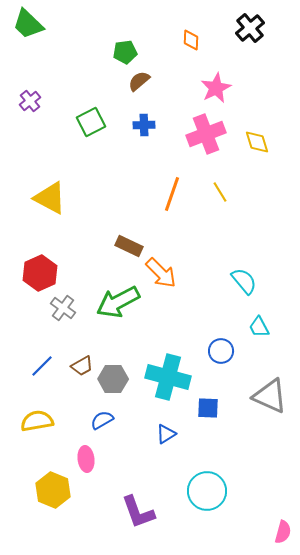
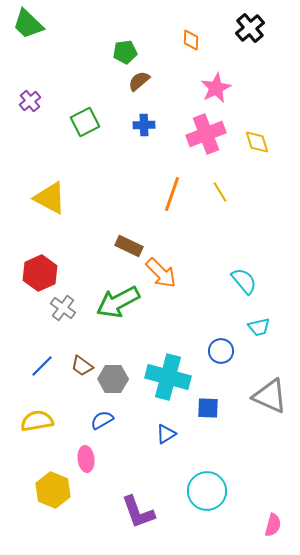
green square: moved 6 px left
cyan trapezoid: rotated 75 degrees counterclockwise
brown trapezoid: rotated 65 degrees clockwise
pink semicircle: moved 10 px left, 7 px up
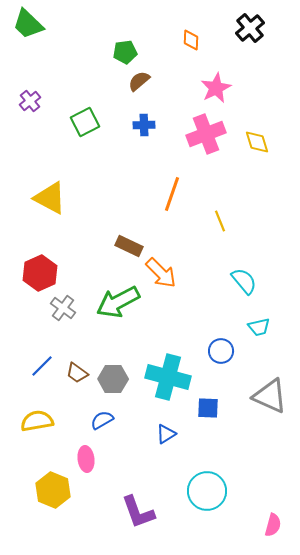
yellow line: moved 29 px down; rotated 10 degrees clockwise
brown trapezoid: moved 5 px left, 7 px down
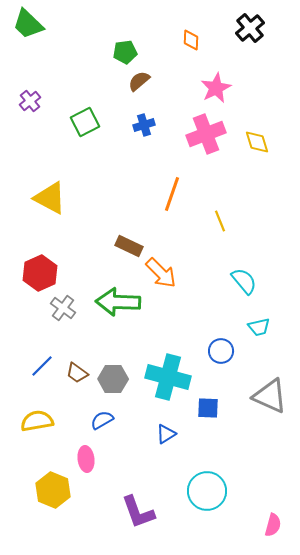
blue cross: rotated 15 degrees counterclockwise
green arrow: rotated 30 degrees clockwise
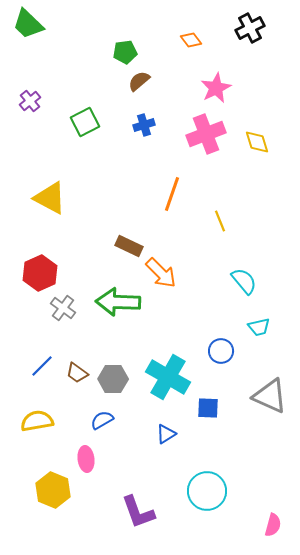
black cross: rotated 12 degrees clockwise
orange diamond: rotated 40 degrees counterclockwise
cyan cross: rotated 15 degrees clockwise
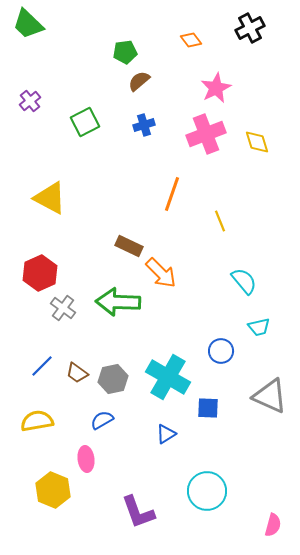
gray hexagon: rotated 12 degrees counterclockwise
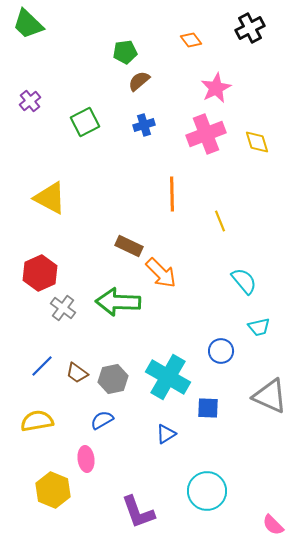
orange line: rotated 20 degrees counterclockwise
pink semicircle: rotated 120 degrees clockwise
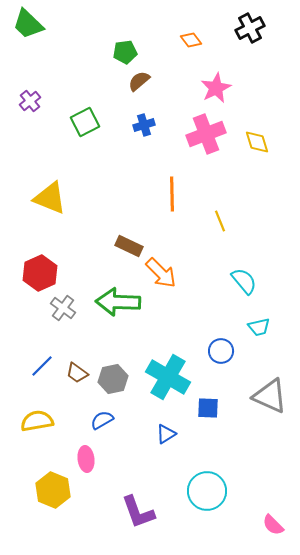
yellow triangle: rotated 6 degrees counterclockwise
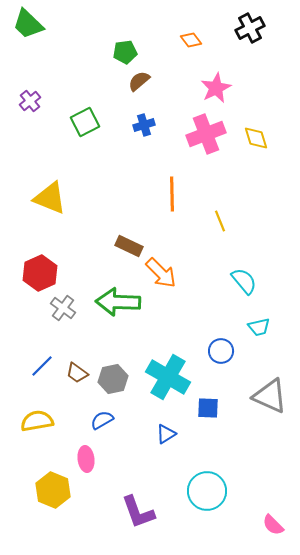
yellow diamond: moved 1 px left, 4 px up
